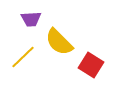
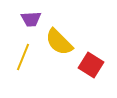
yellow line: rotated 24 degrees counterclockwise
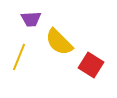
yellow line: moved 4 px left
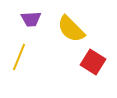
yellow semicircle: moved 12 px right, 13 px up
red square: moved 2 px right, 3 px up
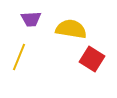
yellow semicircle: rotated 144 degrees clockwise
red square: moved 1 px left, 3 px up
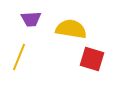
red square: rotated 15 degrees counterclockwise
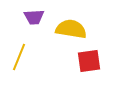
purple trapezoid: moved 3 px right, 2 px up
red square: moved 3 px left, 2 px down; rotated 25 degrees counterclockwise
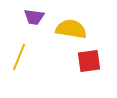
purple trapezoid: rotated 10 degrees clockwise
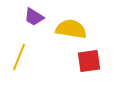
purple trapezoid: rotated 25 degrees clockwise
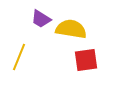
purple trapezoid: moved 7 px right, 2 px down
red square: moved 3 px left, 1 px up
